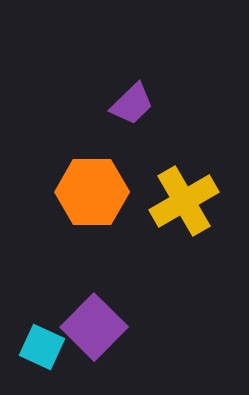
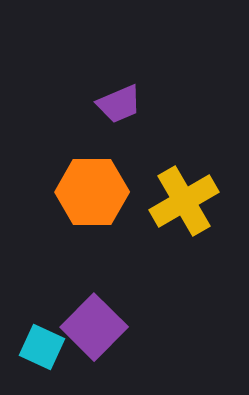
purple trapezoid: moved 13 px left; rotated 21 degrees clockwise
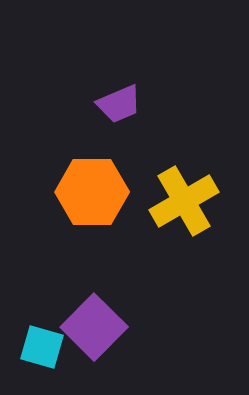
cyan square: rotated 9 degrees counterclockwise
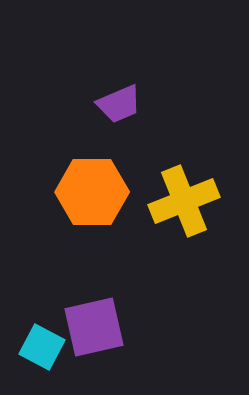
yellow cross: rotated 8 degrees clockwise
purple square: rotated 32 degrees clockwise
cyan square: rotated 12 degrees clockwise
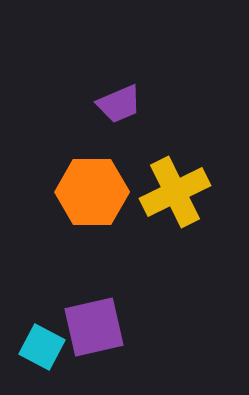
yellow cross: moved 9 px left, 9 px up; rotated 4 degrees counterclockwise
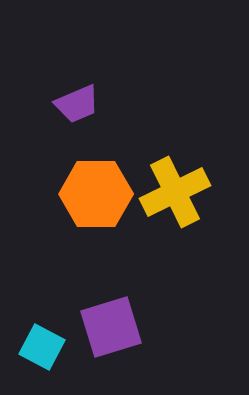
purple trapezoid: moved 42 px left
orange hexagon: moved 4 px right, 2 px down
purple square: moved 17 px right; rotated 4 degrees counterclockwise
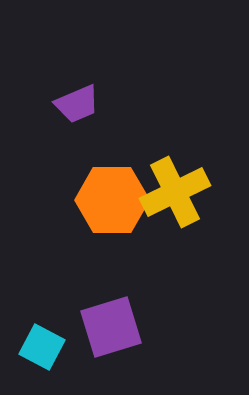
orange hexagon: moved 16 px right, 6 px down
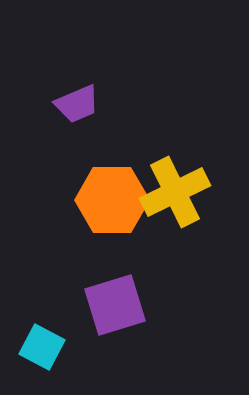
purple square: moved 4 px right, 22 px up
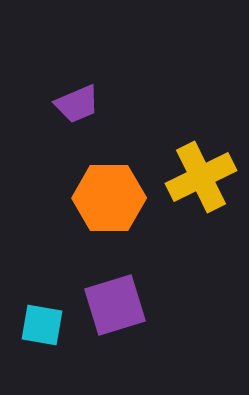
yellow cross: moved 26 px right, 15 px up
orange hexagon: moved 3 px left, 2 px up
cyan square: moved 22 px up; rotated 18 degrees counterclockwise
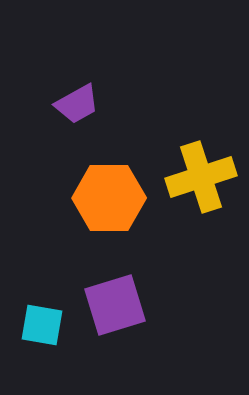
purple trapezoid: rotated 6 degrees counterclockwise
yellow cross: rotated 8 degrees clockwise
